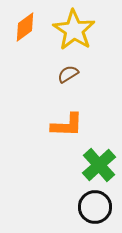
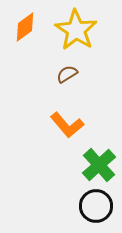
yellow star: moved 2 px right
brown semicircle: moved 1 px left
orange L-shape: rotated 48 degrees clockwise
black circle: moved 1 px right, 1 px up
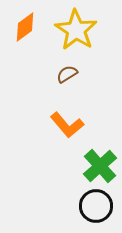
green cross: moved 1 px right, 1 px down
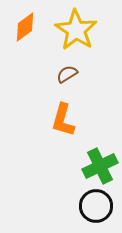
orange L-shape: moved 4 px left, 5 px up; rotated 56 degrees clockwise
green cross: rotated 16 degrees clockwise
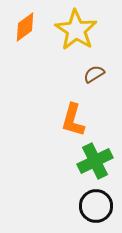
brown semicircle: moved 27 px right
orange L-shape: moved 10 px right
green cross: moved 5 px left, 5 px up
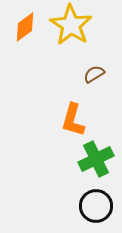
yellow star: moved 5 px left, 5 px up
green cross: moved 1 px right, 2 px up
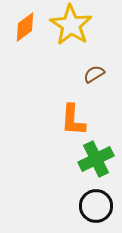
orange L-shape: rotated 12 degrees counterclockwise
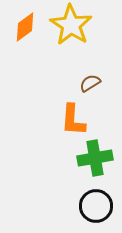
brown semicircle: moved 4 px left, 9 px down
green cross: moved 1 px left, 1 px up; rotated 16 degrees clockwise
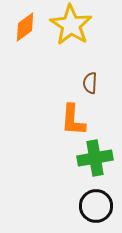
brown semicircle: rotated 55 degrees counterclockwise
